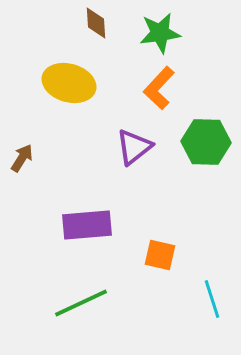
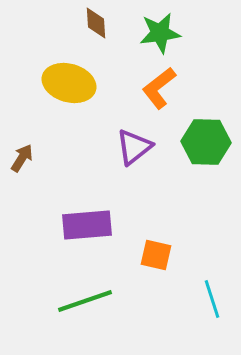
orange L-shape: rotated 9 degrees clockwise
orange square: moved 4 px left
green line: moved 4 px right, 2 px up; rotated 6 degrees clockwise
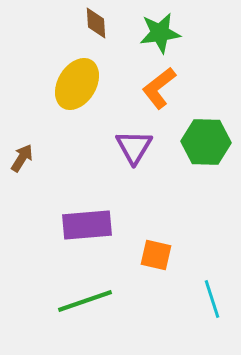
yellow ellipse: moved 8 px right, 1 px down; rotated 75 degrees counterclockwise
purple triangle: rotated 21 degrees counterclockwise
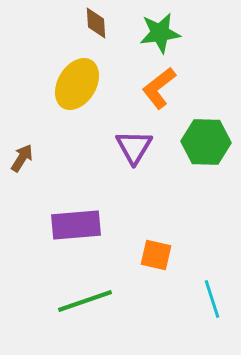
purple rectangle: moved 11 px left
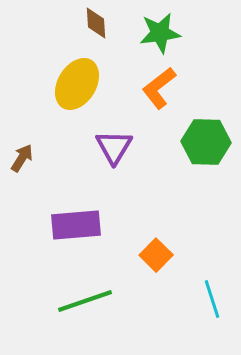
purple triangle: moved 20 px left
orange square: rotated 32 degrees clockwise
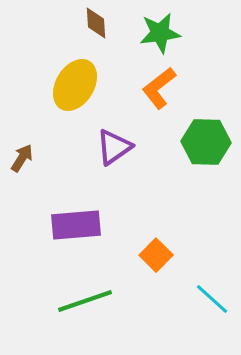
yellow ellipse: moved 2 px left, 1 px down
purple triangle: rotated 24 degrees clockwise
cyan line: rotated 30 degrees counterclockwise
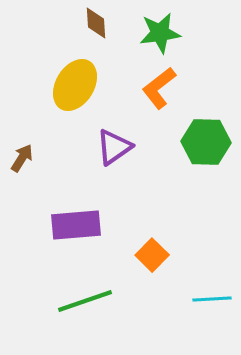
orange square: moved 4 px left
cyan line: rotated 45 degrees counterclockwise
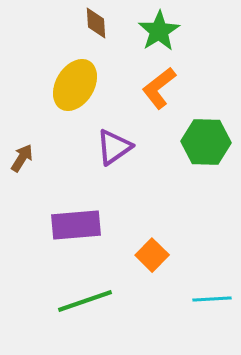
green star: moved 1 px left, 2 px up; rotated 24 degrees counterclockwise
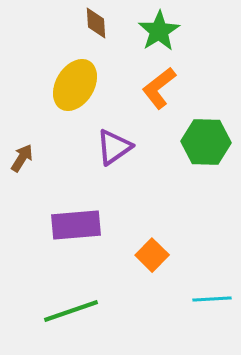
green line: moved 14 px left, 10 px down
